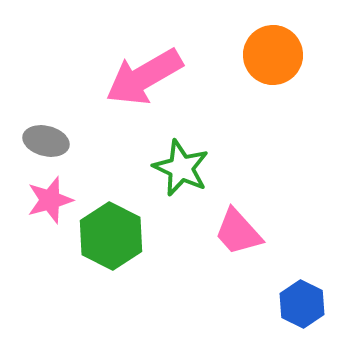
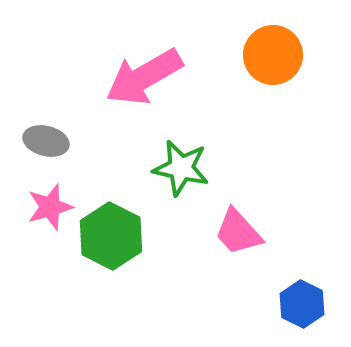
green star: rotated 12 degrees counterclockwise
pink star: moved 7 px down
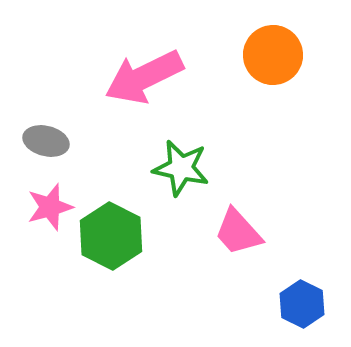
pink arrow: rotated 4 degrees clockwise
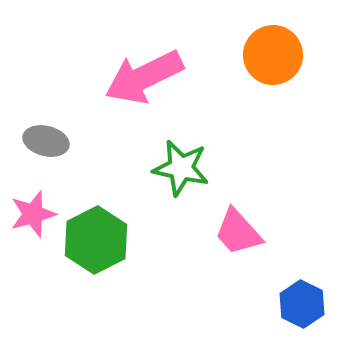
pink star: moved 17 px left, 7 px down
green hexagon: moved 15 px left, 4 px down; rotated 6 degrees clockwise
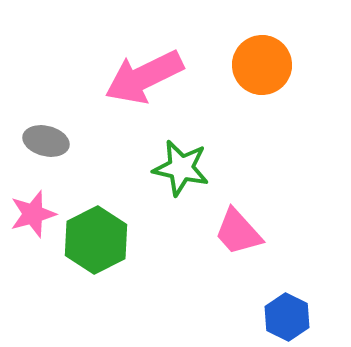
orange circle: moved 11 px left, 10 px down
blue hexagon: moved 15 px left, 13 px down
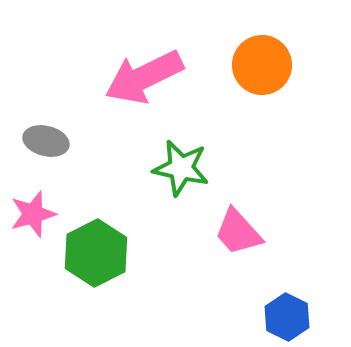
green hexagon: moved 13 px down
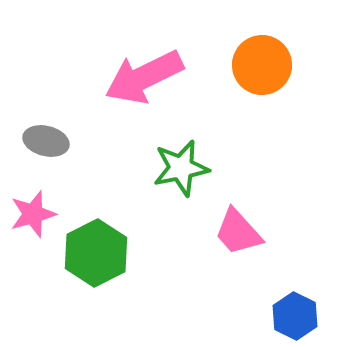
green star: rotated 24 degrees counterclockwise
blue hexagon: moved 8 px right, 1 px up
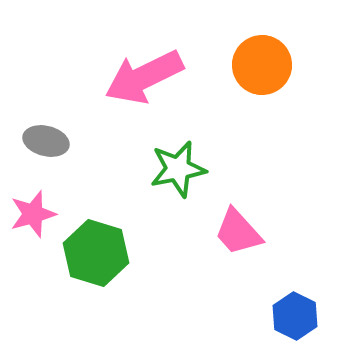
green star: moved 3 px left, 1 px down
green hexagon: rotated 16 degrees counterclockwise
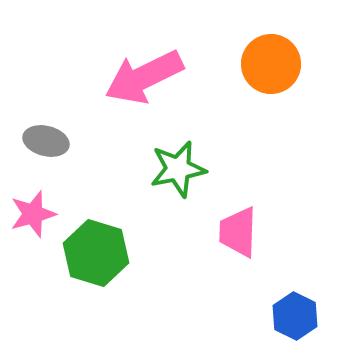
orange circle: moved 9 px right, 1 px up
pink trapezoid: rotated 44 degrees clockwise
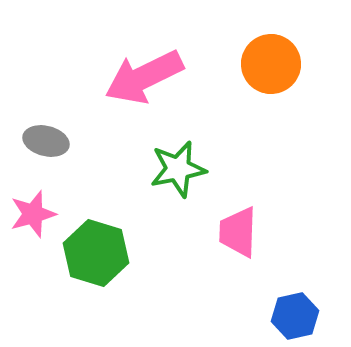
blue hexagon: rotated 21 degrees clockwise
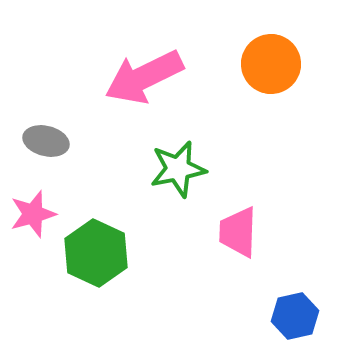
green hexagon: rotated 8 degrees clockwise
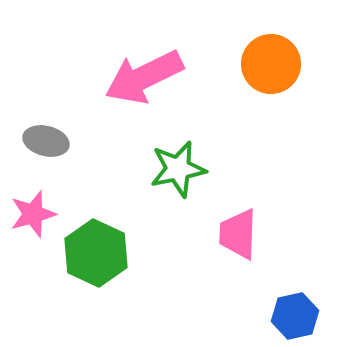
pink trapezoid: moved 2 px down
